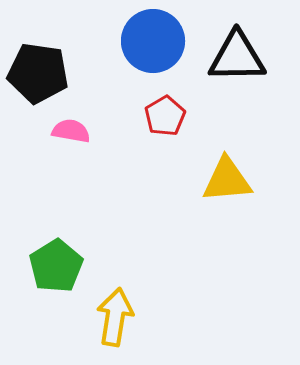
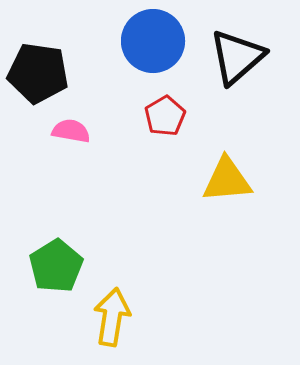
black triangle: rotated 40 degrees counterclockwise
yellow arrow: moved 3 px left
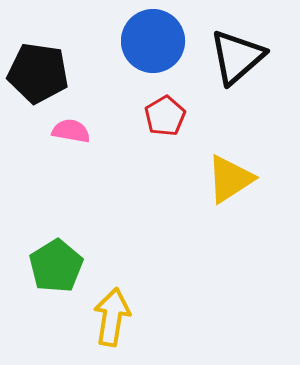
yellow triangle: moved 3 px right, 1 px up; rotated 28 degrees counterclockwise
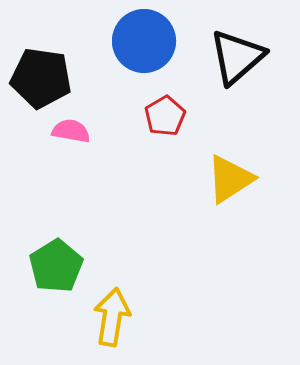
blue circle: moved 9 px left
black pentagon: moved 3 px right, 5 px down
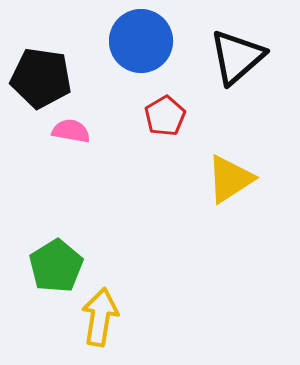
blue circle: moved 3 px left
yellow arrow: moved 12 px left
